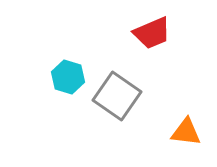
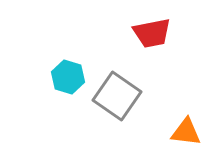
red trapezoid: rotated 12 degrees clockwise
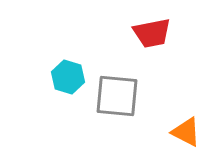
gray square: rotated 30 degrees counterclockwise
orange triangle: rotated 20 degrees clockwise
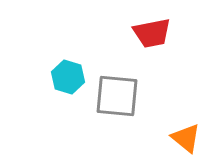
orange triangle: moved 6 px down; rotated 12 degrees clockwise
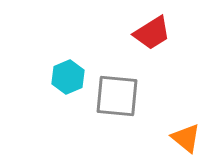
red trapezoid: rotated 21 degrees counterclockwise
cyan hexagon: rotated 20 degrees clockwise
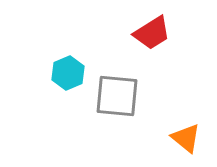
cyan hexagon: moved 4 px up
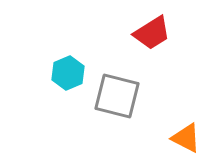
gray square: rotated 9 degrees clockwise
orange triangle: rotated 12 degrees counterclockwise
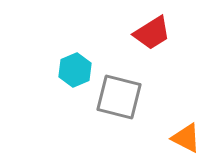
cyan hexagon: moved 7 px right, 3 px up
gray square: moved 2 px right, 1 px down
